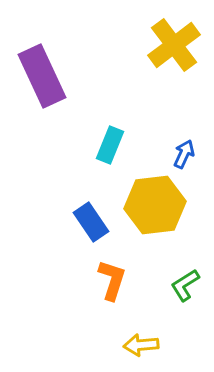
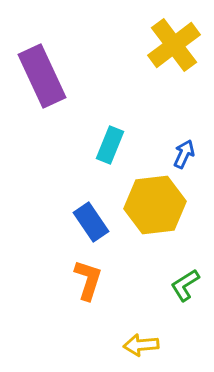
orange L-shape: moved 24 px left
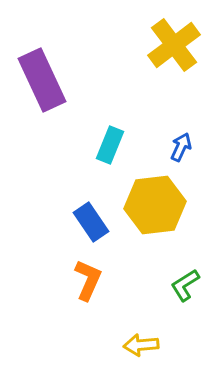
purple rectangle: moved 4 px down
blue arrow: moved 3 px left, 7 px up
orange L-shape: rotated 6 degrees clockwise
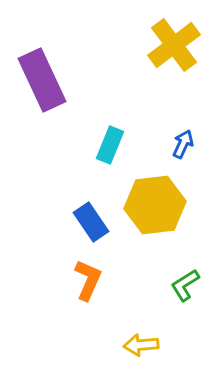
blue arrow: moved 2 px right, 3 px up
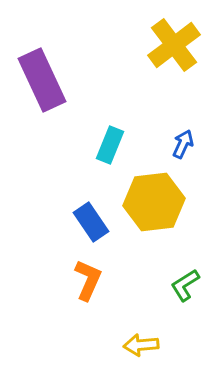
yellow hexagon: moved 1 px left, 3 px up
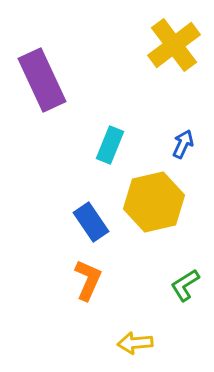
yellow hexagon: rotated 6 degrees counterclockwise
yellow arrow: moved 6 px left, 2 px up
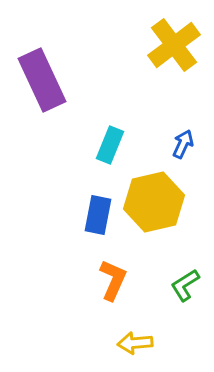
blue rectangle: moved 7 px right, 7 px up; rotated 45 degrees clockwise
orange L-shape: moved 25 px right
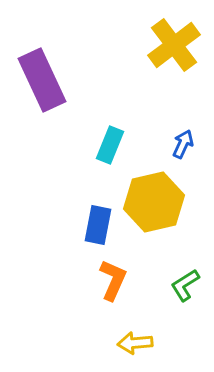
blue rectangle: moved 10 px down
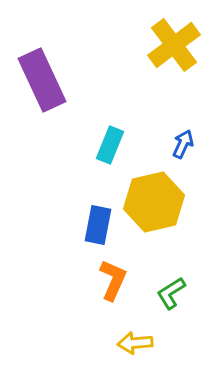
green L-shape: moved 14 px left, 8 px down
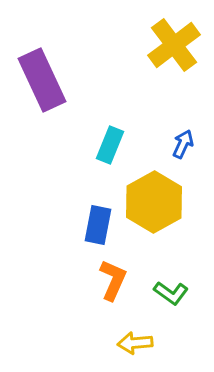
yellow hexagon: rotated 16 degrees counterclockwise
green L-shape: rotated 112 degrees counterclockwise
